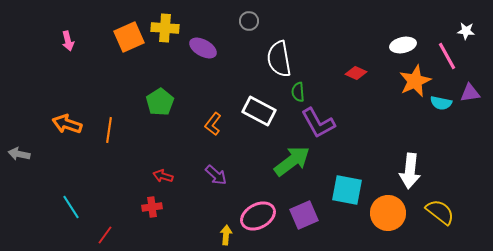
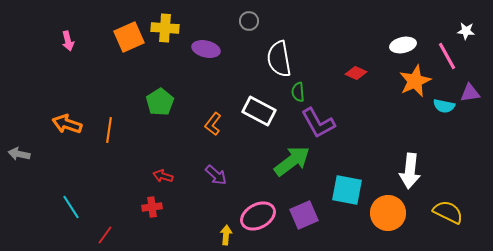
purple ellipse: moved 3 px right, 1 px down; rotated 16 degrees counterclockwise
cyan semicircle: moved 3 px right, 3 px down
yellow semicircle: moved 8 px right; rotated 12 degrees counterclockwise
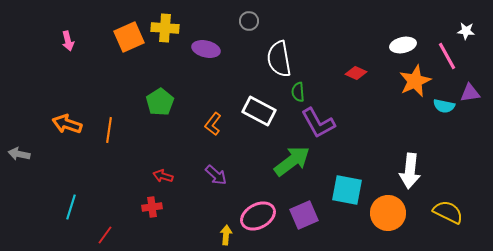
cyan line: rotated 50 degrees clockwise
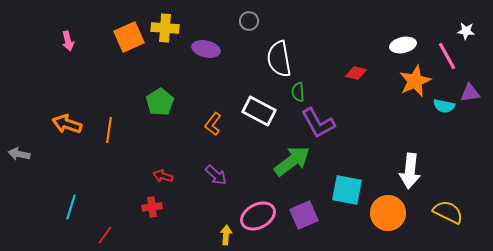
red diamond: rotated 10 degrees counterclockwise
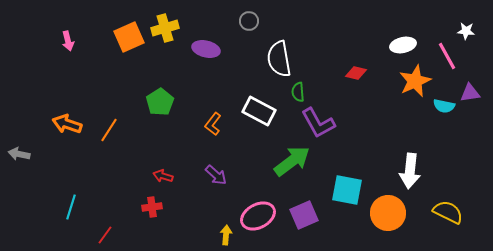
yellow cross: rotated 20 degrees counterclockwise
orange line: rotated 25 degrees clockwise
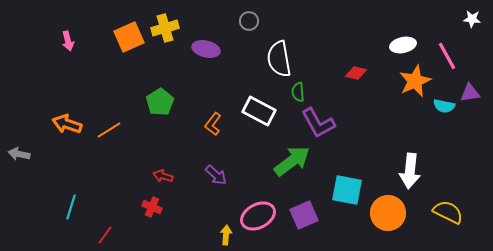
white star: moved 6 px right, 12 px up
orange line: rotated 25 degrees clockwise
red cross: rotated 30 degrees clockwise
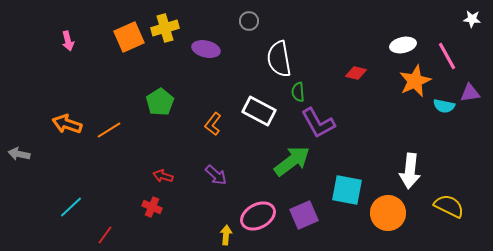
cyan line: rotated 30 degrees clockwise
yellow semicircle: moved 1 px right, 6 px up
